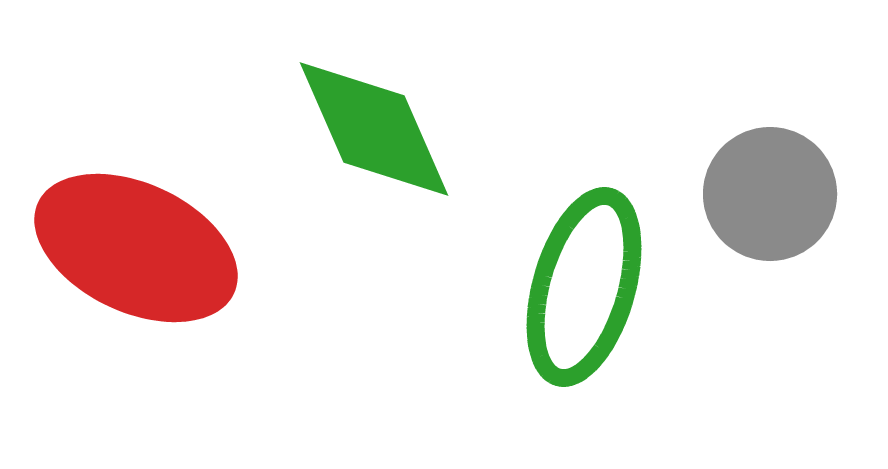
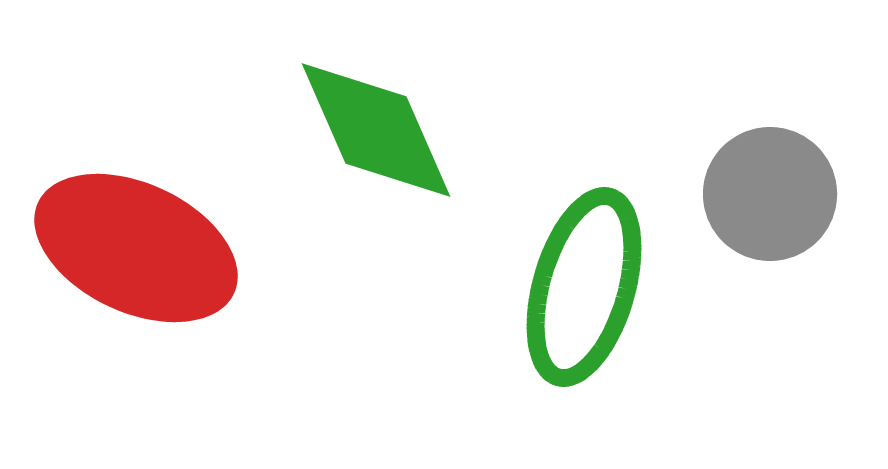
green diamond: moved 2 px right, 1 px down
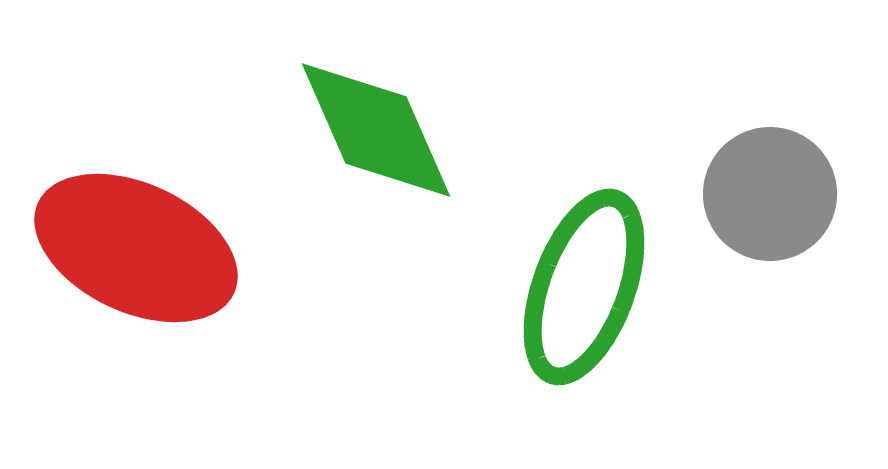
green ellipse: rotated 4 degrees clockwise
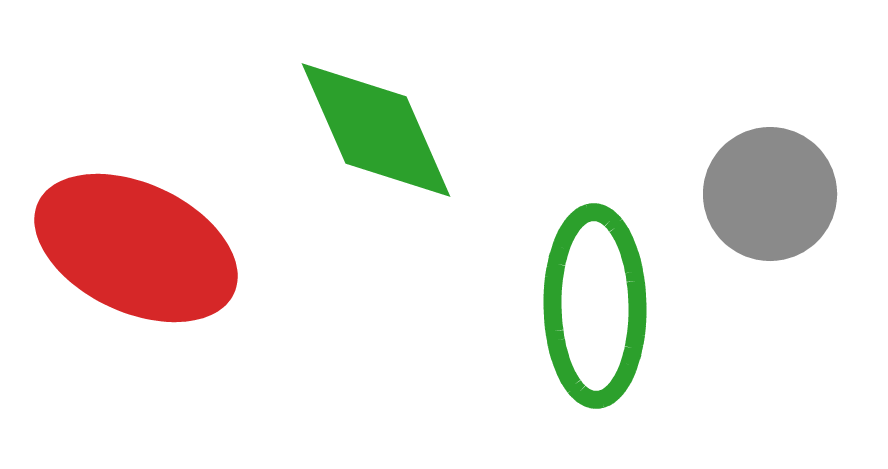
green ellipse: moved 11 px right, 19 px down; rotated 21 degrees counterclockwise
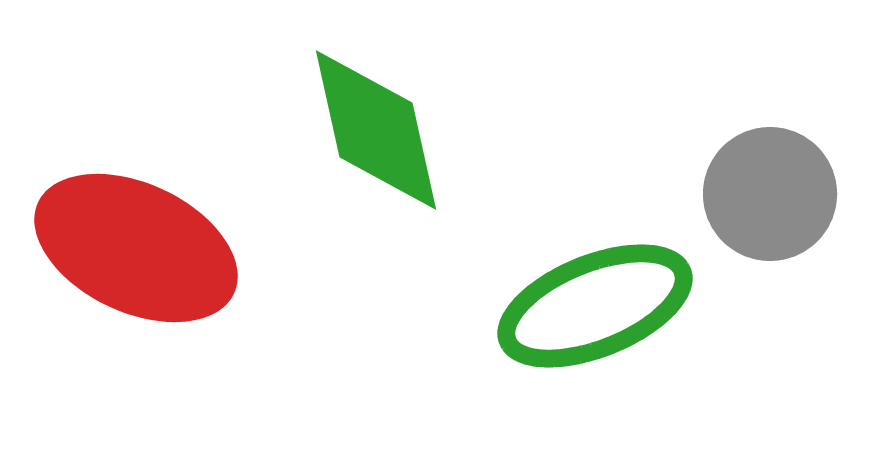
green diamond: rotated 11 degrees clockwise
green ellipse: rotated 69 degrees clockwise
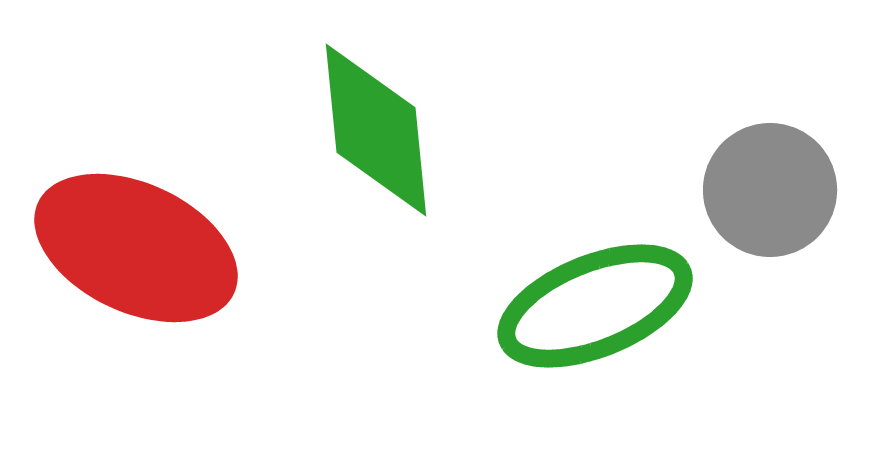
green diamond: rotated 7 degrees clockwise
gray circle: moved 4 px up
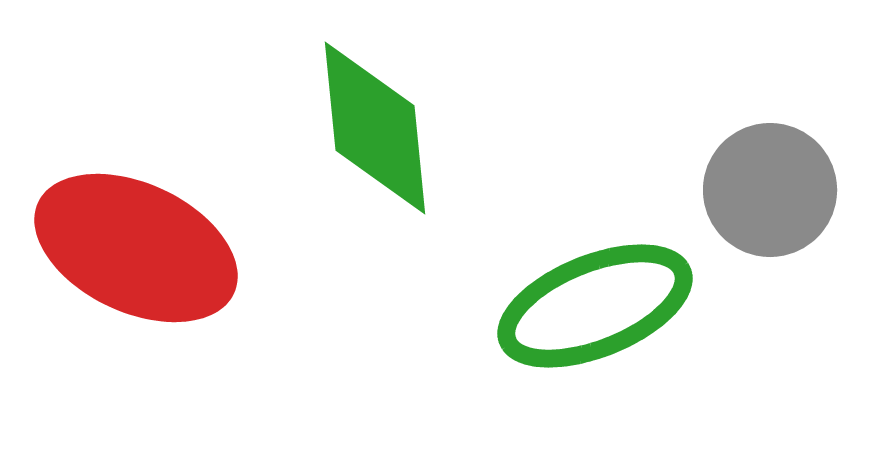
green diamond: moved 1 px left, 2 px up
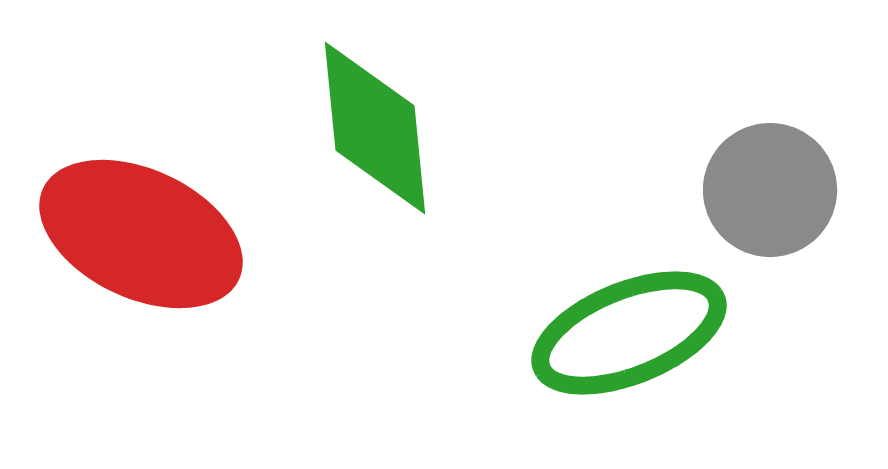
red ellipse: moved 5 px right, 14 px up
green ellipse: moved 34 px right, 27 px down
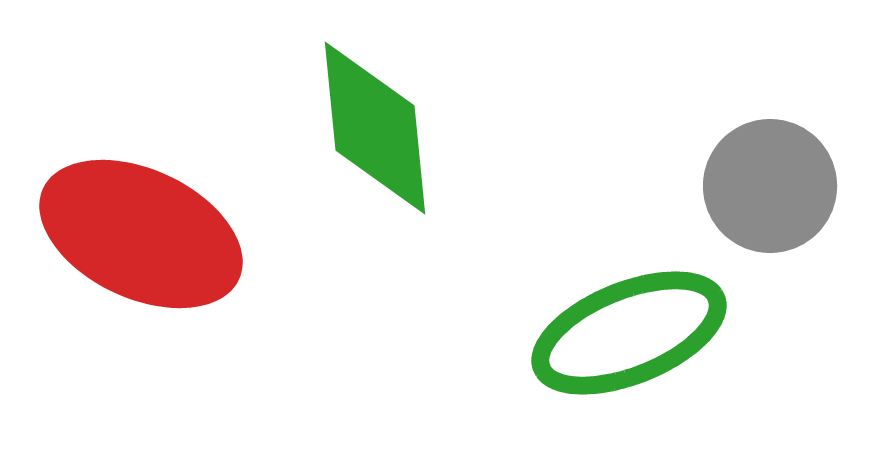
gray circle: moved 4 px up
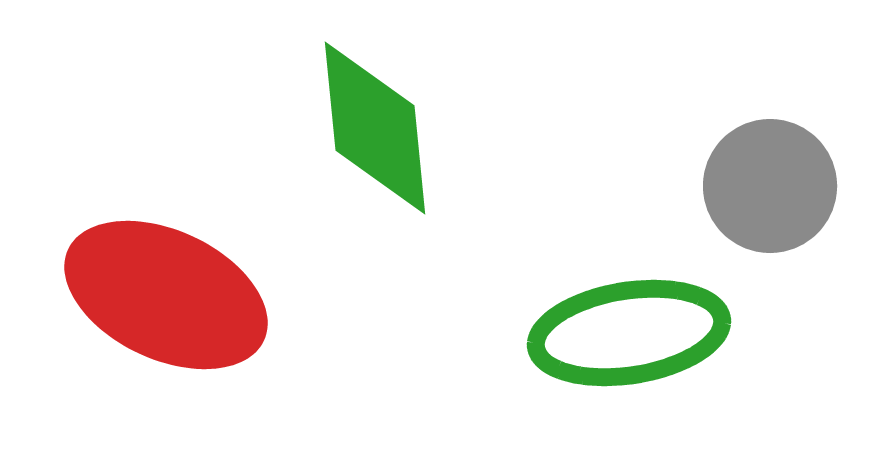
red ellipse: moved 25 px right, 61 px down
green ellipse: rotated 13 degrees clockwise
